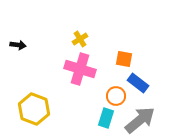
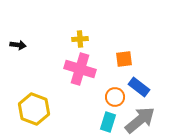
yellow cross: rotated 28 degrees clockwise
orange square: rotated 18 degrees counterclockwise
blue rectangle: moved 1 px right, 4 px down
orange circle: moved 1 px left, 1 px down
cyan rectangle: moved 2 px right, 4 px down
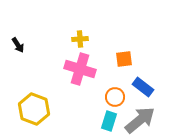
black arrow: rotated 49 degrees clockwise
blue rectangle: moved 4 px right
cyan rectangle: moved 1 px right, 1 px up
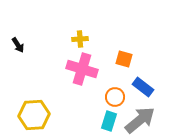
orange square: rotated 24 degrees clockwise
pink cross: moved 2 px right
yellow hexagon: moved 6 px down; rotated 24 degrees counterclockwise
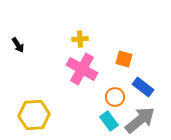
pink cross: rotated 12 degrees clockwise
cyan rectangle: rotated 54 degrees counterclockwise
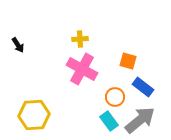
orange square: moved 4 px right, 2 px down
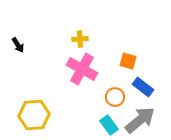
cyan rectangle: moved 4 px down
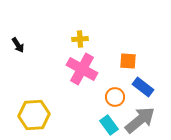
orange square: rotated 12 degrees counterclockwise
